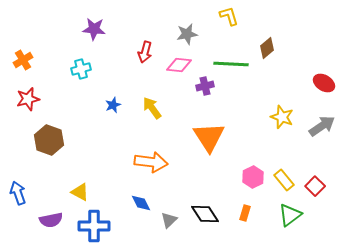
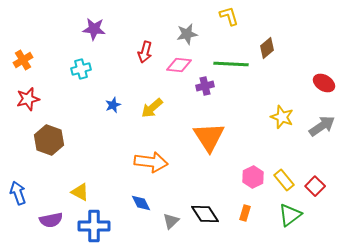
yellow arrow: rotated 95 degrees counterclockwise
gray triangle: moved 2 px right, 1 px down
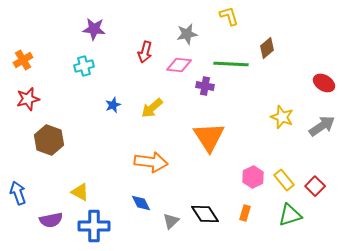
cyan cross: moved 3 px right, 3 px up
purple cross: rotated 24 degrees clockwise
green triangle: rotated 20 degrees clockwise
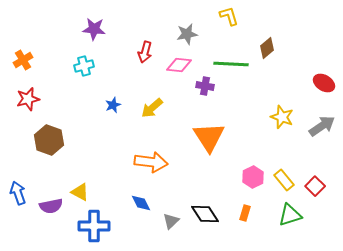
purple semicircle: moved 14 px up
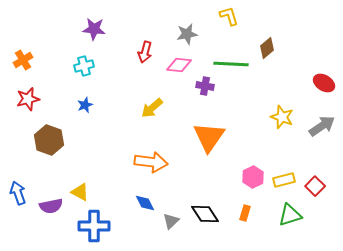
blue star: moved 28 px left
orange triangle: rotated 8 degrees clockwise
yellow rectangle: rotated 65 degrees counterclockwise
blue diamond: moved 4 px right
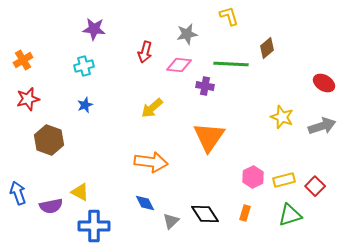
gray arrow: rotated 16 degrees clockwise
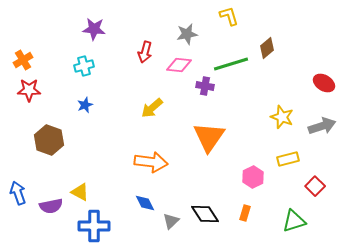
green line: rotated 20 degrees counterclockwise
red star: moved 1 px right, 9 px up; rotated 15 degrees clockwise
yellow rectangle: moved 4 px right, 21 px up
green triangle: moved 4 px right, 6 px down
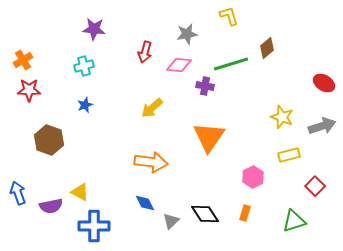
yellow rectangle: moved 1 px right, 4 px up
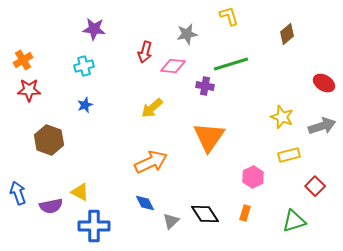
brown diamond: moved 20 px right, 14 px up
pink diamond: moved 6 px left, 1 px down
orange arrow: rotated 32 degrees counterclockwise
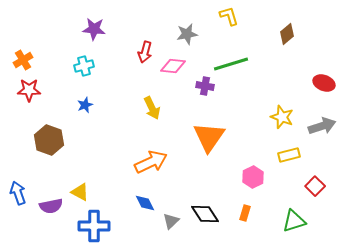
red ellipse: rotated 10 degrees counterclockwise
yellow arrow: rotated 75 degrees counterclockwise
